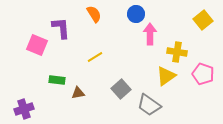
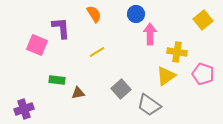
yellow line: moved 2 px right, 5 px up
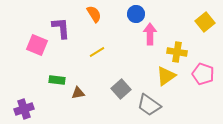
yellow square: moved 2 px right, 2 px down
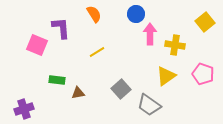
yellow cross: moved 2 px left, 7 px up
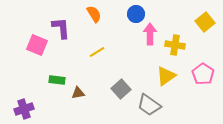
pink pentagon: rotated 15 degrees clockwise
